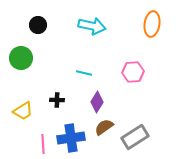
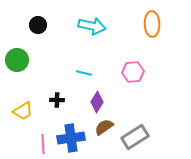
orange ellipse: rotated 10 degrees counterclockwise
green circle: moved 4 px left, 2 px down
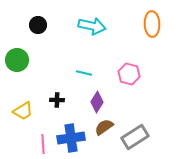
pink hexagon: moved 4 px left, 2 px down; rotated 20 degrees clockwise
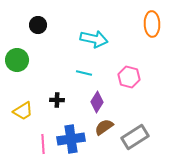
cyan arrow: moved 2 px right, 13 px down
pink hexagon: moved 3 px down
blue cross: moved 1 px down
